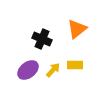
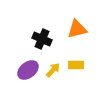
orange triangle: rotated 25 degrees clockwise
yellow rectangle: moved 1 px right
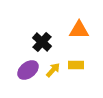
orange triangle: moved 2 px right, 1 px down; rotated 15 degrees clockwise
black cross: moved 3 px down; rotated 18 degrees clockwise
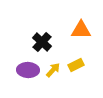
orange triangle: moved 2 px right
yellow rectangle: rotated 28 degrees counterclockwise
purple ellipse: rotated 40 degrees clockwise
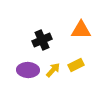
black cross: moved 2 px up; rotated 24 degrees clockwise
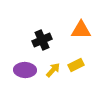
purple ellipse: moved 3 px left
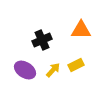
purple ellipse: rotated 30 degrees clockwise
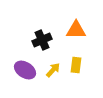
orange triangle: moved 5 px left
yellow rectangle: rotated 56 degrees counterclockwise
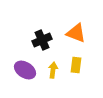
orange triangle: moved 3 px down; rotated 20 degrees clockwise
yellow arrow: rotated 35 degrees counterclockwise
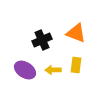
yellow arrow: rotated 98 degrees counterclockwise
